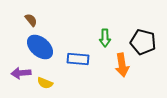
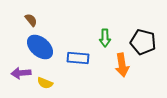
blue rectangle: moved 1 px up
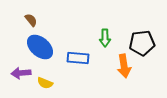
black pentagon: moved 1 px left, 1 px down; rotated 20 degrees counterclockwise
orange arrow: moved 2 px right, 1 px down
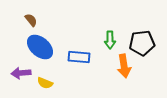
green arrow: moved 5 px right, 2 px down
blue rectangle: moved 1 px right, 1 px up
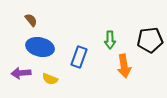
black pentagon: moved 8 px right, 3 px up
blue ellipse: rotated 28 degrees counterclockwise
blue rectangle: rotated 75 degrees counterclockwise
yellow semicircle: moved 5 px right, 4 px up
